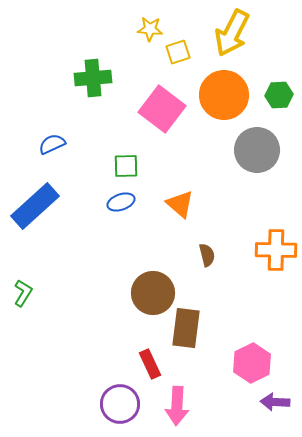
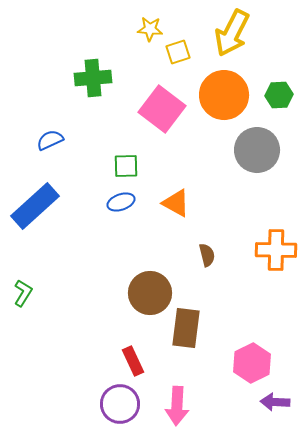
blue semicircle: moved 2 px left, 4 px up
orange triangle: moved 4 px left, 1 px up; rotated 12 degrees counterclockwise
brown circle: moved 3 px left
red rectangle: moved 17 px left, 3 px up
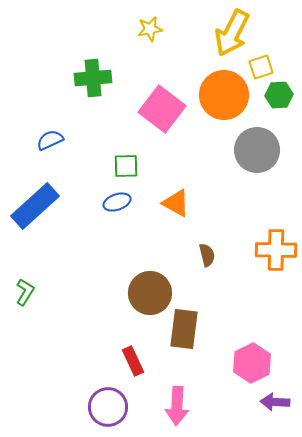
yellow star: rotated 15 degrees counterclockwise
yellow square: moved 83 px right, 15 px down
blue ellipse: moved 4 px left
green L-shape: moved 2 px right, 1 px up
brown rectangle: moved 2 px left, 1 px down
purple circle: moved 12 px left, 3 px down
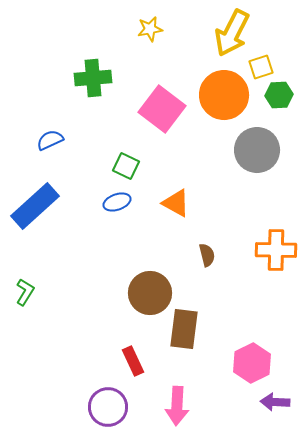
green square: rotated 28 degrees clockwise
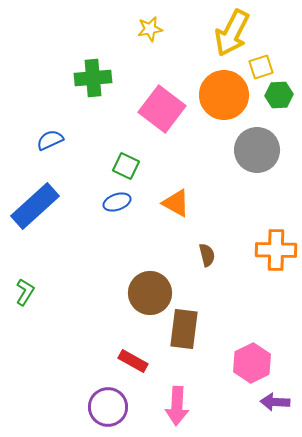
red rectangle: rotated 36 degrees counterclockwise
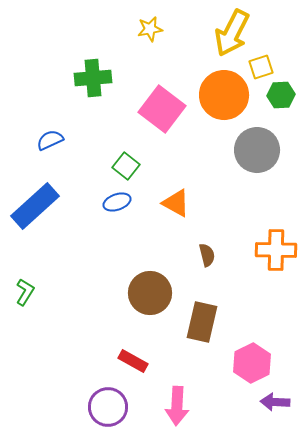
green hexagon: moved 2 px right
green square: rotated 12 degrees clockwise
brown rectangle: moved 18 px right, 7 px up; rotated 6 degrees clockwise
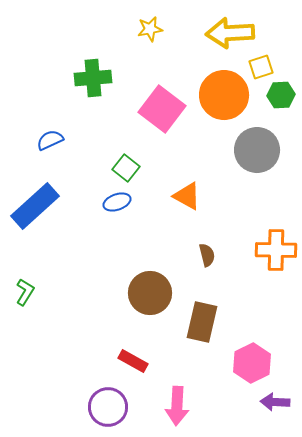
yellow arrow: moved 2 px left; rotated 60 degrees clockwise
green square: moved 2 px down
orange triangle: moved 11 px right, 7 px up
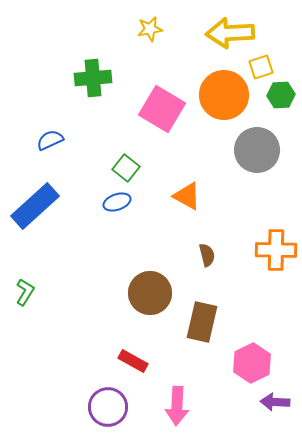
pink square: rotated 6 degrees counterclockwise
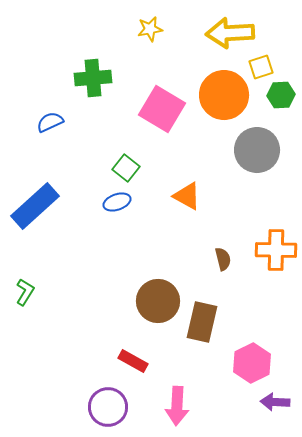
blue semicircle: moved 18 px up
brown semicircle: moved 16 px right, 4 px down
brown circle: moved 8 px right, 8 px down
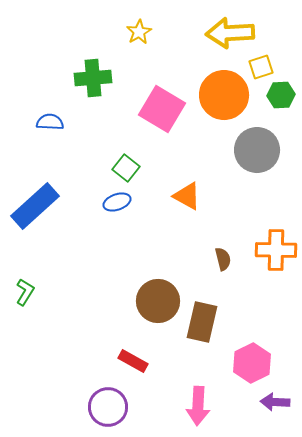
yellow star: moved 11 px left, 3 px down; rotated 20 degrees counterclockwise
blue semicircle: rotated 28 degrees clockwise
pink arrow: moved 21 px right
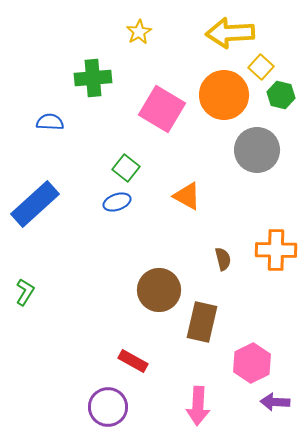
yellow square: rotated 30 degrees counterclockwise
green hexagon: rotated 16 degrees clockwise
blue rectangle: moved 2 px up
brown circle: moved 1 px right, 11 px up
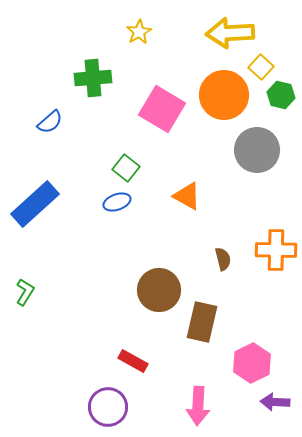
blue semicircle: rotated 136 degrees clockwise
